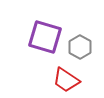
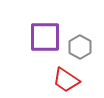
purple square: rotated 16 degrees counterclockwise
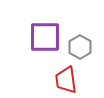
red trapezoid: rotated 48 degrees clockwise
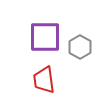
red trapezoid: moved 22 px left
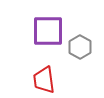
purple square: moved 3 px right, 6 px up
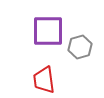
gray hexagon: rotated 15 degrees clockwise
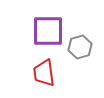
red trapezoid: moved 7 px up
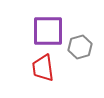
red trapezoid: moved 1 px left, 5 px up
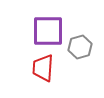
red trapezoid: rotated 12 degrees clockwise
